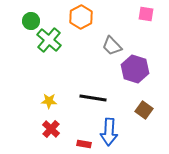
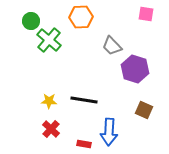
orange hexagon: rotated 25 degrees clockwise
black line: moved 9 px left, 2 px down
brown square: rotated 12 degrees counterclockwise
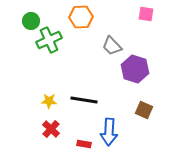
green cross: rotated 25 degrees clockwise
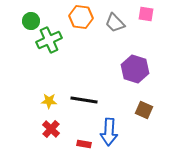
orange hexagon: rotated 10 degrees clockwise
gray trapezoid: moved 3 px right, 23 px up
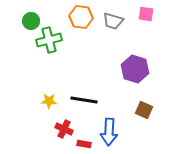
gray trapezoid: moved 2 px left, 2 px up; rotated 30 degrees counterclockwise
green cross: rotated 10 degrees clockwise
red cross: moved 13 px right; rotated 18 degrees counterclockwise
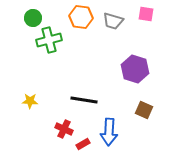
green circle: moved 2 px right, 3 px up
yellow star: moved 19 px left
red rectangle: moved 1 px left; rotated 40 degrees counterclockwise
